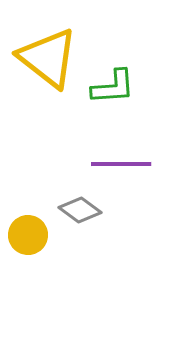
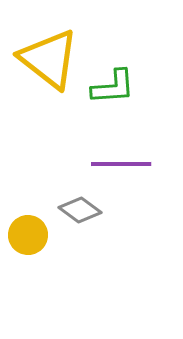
yellow triangle: moved 1 px right, 1 px down
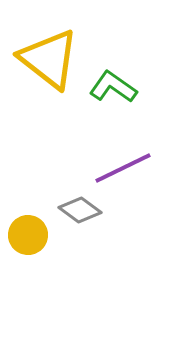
green L-shape: rotated 141 degrees counterclockwise
purple line: moved 2 px right, 4 px down; rotated 26 degrees counterclockwise
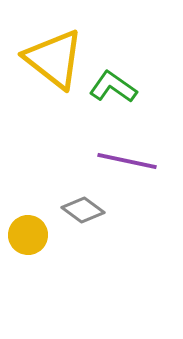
yellow triangle: moved 5 px right
purple line: moved 4 px right, 7 px up; rotated 38 degrees clockwise
gray diamond: moved 3 px right
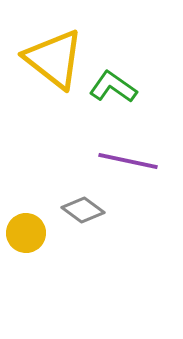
purple line: moved 1 px right
yellow circle: moved 2 px left, 2 px up
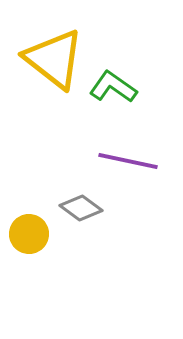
gray diamond: moved 2 px left, 2 px up
yellow circle: moved 3 px right, 1 px down
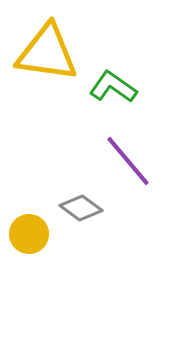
yellow triangle: moved 7 px left, 6 px up; rotated 30 degrees counterclockwise
purple line: rotated 38 degrees clockwise
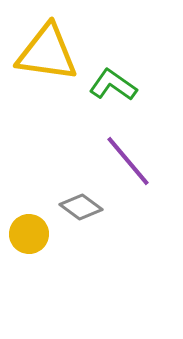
green L-shape: moved 2 px up
gray diamond: moved 1 px up
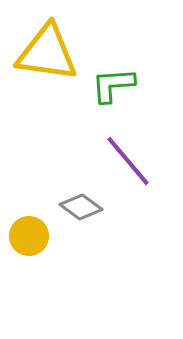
green L-shape: rotated 39 degrees counterclockwise
yellow circle: moved 2 px down
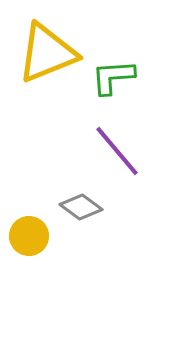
yellow triangle: rotated 30 degrees counterclockwise
green L-shape: moved 8 px up
purple line: moved 11 px left, 10 px up
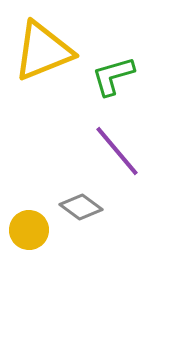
yellow triangle: moved 4 px left, 2 px up
green L-shape: moved 1 px up; rotated 12 degrees counterclockwise
yellow circle: moved 6 px up
